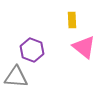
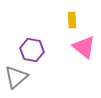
purple hexagon: rotated 10 degrees counterclockwise
gray triangle: rotated 45 degrees counterclockwise
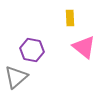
yellow rectangle: moved 2 px left, 2 px up
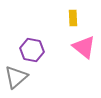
yellow rectangle: moved 3 px right
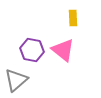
pink triangle: moved 21 px left, 3 px down
gray triangle: moved 3 px down
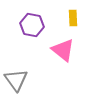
purple hexagon: moved 25 px up
gray triangle: rotated 25 degrees counterclockwise
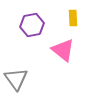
purple hexagon: rotated 20 degrees counterclockwise
gray triangle: moved 1 px up
